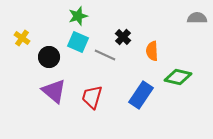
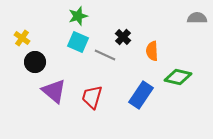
black circle: moved 14 px left, 5 px down
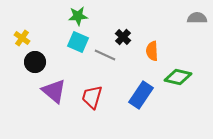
green star: rotated 12 degrees clockwise
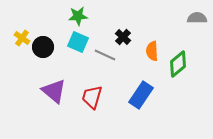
black circle: moved 8 px right, 15 px up
green diamond: moved 13 px up; rotated 52 degrees counterclockwise
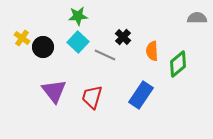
cyan square: rotated 20 degrees clockwise
purple triangle: rotated 12 degrees clockwise
